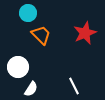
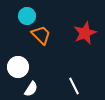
cyan circle: moved 1 px left, 3 px down
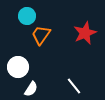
orange trapezoid: rotated 100 degrees counterclockwise
white line: rotated 12 degrees counterclockwise
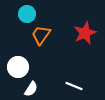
cyan circle: moved 2 px up
white line: rotated 30 degrees counterclockwise
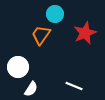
cyan circle: moved 28 px right
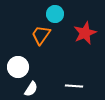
white line: rotated 18 degrees counterclockwise
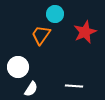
red star: moved 1 px up
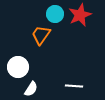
red star: moved 5 px left, 17 px up
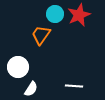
red star: moved 1 px left
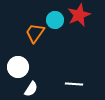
cyan circle: moved 6 px down
orange trapezoid: moved 6 px left, 2 px up
white line: moved 2 px up
